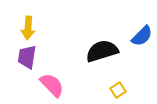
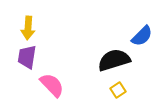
black semicircle: moved 12 px right, 9 px down
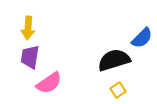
blue semicircle: moved 2 px down
purple trapezoid: moved 3 px right
pink semicircle: moved 3 px left, 2 px up; rotated 100 degrees clockwise
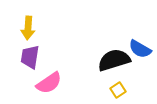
blue semicircle: moved 2 px left, 11 px down; rotated 75 degrees clockwise
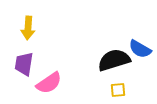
purple trapezoid: moved 6 px left, 7 px down
yellow square: rotated 28 degrees clockwise
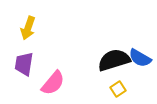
yellow arrow: rotated 15 degrees clockwise
blue semicircle: moved 9 px down
pink semicircle: moved 4 px right; rotated 16 degrees counterclockwise
yellow square: moved 1 px up; rotated 28 degrees counterclockwise
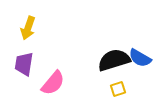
yellow square: rotated 14 degrees clockwise
